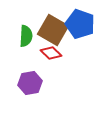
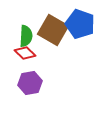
red diamond: moved 26 px left
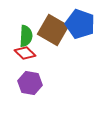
purple hexagon: rotated 20 degrees clockwise
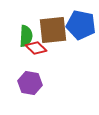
blue pentagon: moved 1 px right, 1 px down; rotated 8 degrees counterclockwise
brown square: rotated 36 degrees counterclockwise
red diamond: moved 11 px right, 5 px up
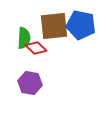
brown square: moved 1 px right, 4 px up
green semicircle: moved 2 px left, 2 px down
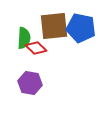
blue pentagon: moved 3 px down
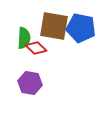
brown square: rotated 16 degrees clockwise
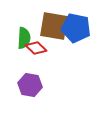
blue pentagon: moved 5 px left
purple hexagon: moved 2 px down
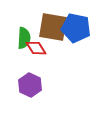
brown square: moved 1 px left, 1 px down
red diamond: rotated 15 degrees clockwise
purple hexagon: rotated 15 degrees clockwise
